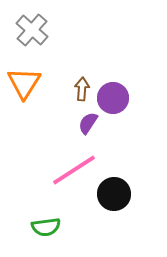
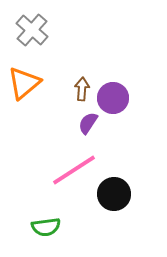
orange triangle: rotated 18 degrees clockwise
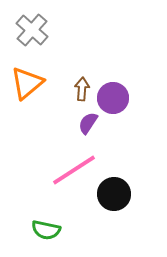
orange triangle: moved 3 px right
green semicircle: moved 3 px down; rotated 20 degrees clockwise
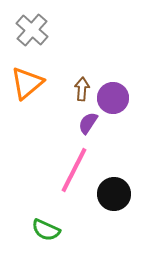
pink line: rotated 30 degrees counterclockwise
green semicircle: rotated 12 degrees clockwise
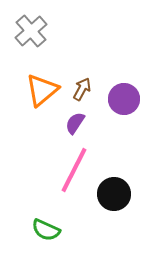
gray cross: moved 1 px left, 1 px down; rotated 8 degrees clockwise
orange triangle: moved 15 px right, 7 px down
brown arrow: rotated 25 degrees clockwise
purple circle: moved 11 px right, 1 px down
purple semicircle: moved 13 px left
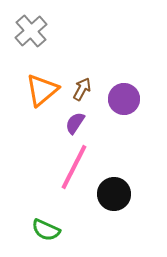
pink line: moved 3 px up
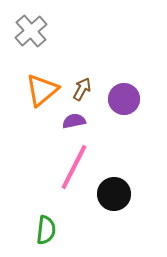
purple semicircle: moved 1 px left, 2 px up; rotated 45 degrees clockwise
green semicircle: rotated 108 degrees counterclockwise
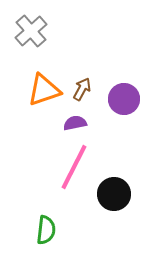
orange triangle: moved 2 px right; rotated 21 degrees clockwise
purple semicircle: moved 1 px right, 2 px down
